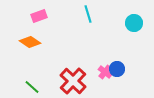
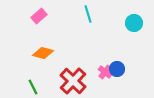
pink rectangle: rotated 21 degrees counterclockwise
orange diamond: moved 13 px right, 11 px down; rotated 20 degrees counterclockwise
green line: moved 1 px right; rotated 21 degrees clockwise
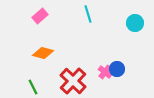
pink rectangle: moved 1 px right
cyan circle: moved 1 px right
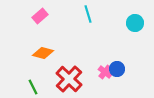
red cross: moved 4 px left, 2 px up
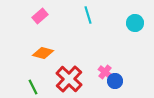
cyan line: moved 1 px down
blue circle: moved 2 px left, 12 px down
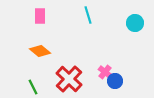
pink rectangle: rotated 49 degrees counterclockwise
orange diamond: moved 3 px left, 2 px up; rotated 25 degrees clockwise
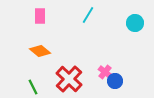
cyan line: rotated 48 degrees clockwise
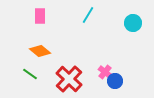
cyan circle: moved 2 px left
green line: moved 3 px left, 13 px up; rotated 28 degrees counterclockwise
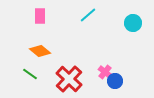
cyan line: rotated 18 degrees clockwise
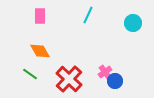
cyan line: rotated 24 degrees counterclockwise
orange diamond: rotated 20 degrees clockwise
pink cross: rotated 16 degrees clockwise
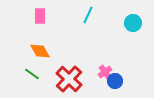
green line: moved 2 px right
